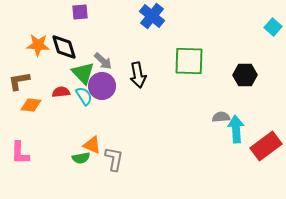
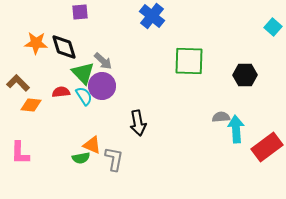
orange star: moved 2 px left, 2 px up
black arrow: moved 48 px down
brown L-shape: moved 1 px left, 2 px down; rotated 55 degrees clockwise
red rectangle: moved 1 px right, 1 px down
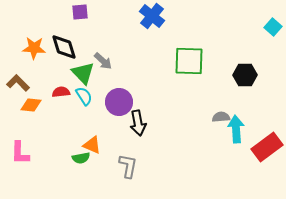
orange star: moved 2 px left, 5 px down
purple circle: moved 17 px right, 16 px down
gray L-shape: moved 14 px right, 7 px down
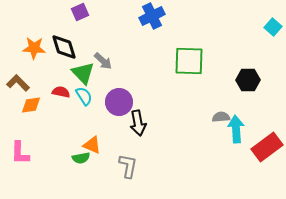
purple square: rotated 18 degrees counterclockwise
blue cross: rotated 25 degrees clockwise
black hexagon: moved 3 px right, 5 px down
red semicircle: rotated 18 degrees clockwise
orange diamond: rotated 15 degrees counterclockwise
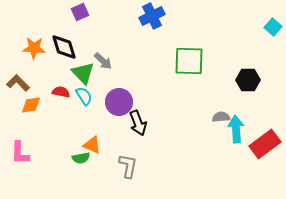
black arrow: rotated 10 degrees counterclockwise
red rectangle: moved 2 px left, 3 px up
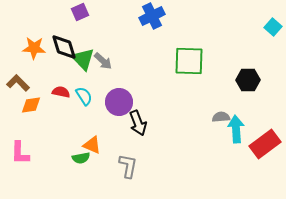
green triangle: moved 14 px up
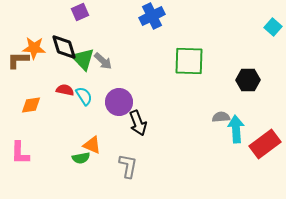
brown L-shape: moved 23 px up; rotated 45 degrees counterclockwise
red semicircle: moved 4 px right, 2 px up
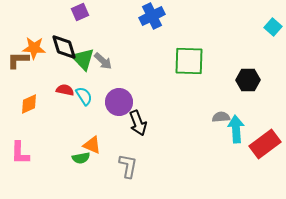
orange diamond: moved 2 px left, 1 px up; rotated 15 degrees counterclockwise
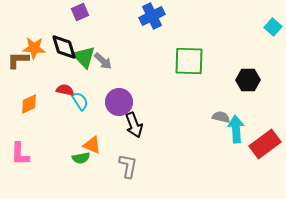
green triangle: moved 1 px right, 2 px up
cyan semicircle: moved 4 px left, 5 px down
gray semicircle: rotated 18 degrees clockwise
black arrow: moved 4 px left, 2 px down
pink L-shape: moved 1 px down
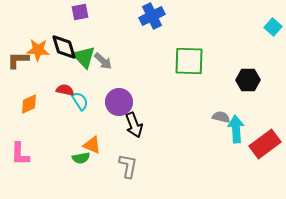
purple square: rotated 12 degrees clockwise
orange star: moved 4 px right, 2 px down
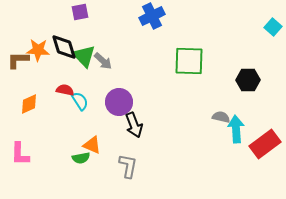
green triangle: moved 1 px up
